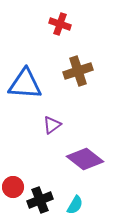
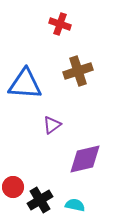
purple diamond: rotated 51 degrees counterclockwise
black cross: rotated 10 degrees counterclockwise
cyan semicircle: rotated 108 degrees counterclockwise
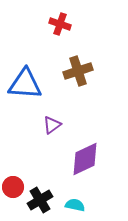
purple diamond: rotated 12 degrees counterclockwise
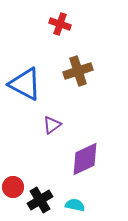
blue triangle: rotated 24 degrees clockwise
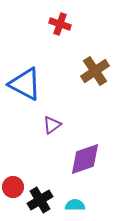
brown cross: moved 17 px right; rotated 16 degrees counterclockwise
purple diamond: rotated 6 degrees clockwise
cyan semicircle: rotated 12 degrees counterclockwise
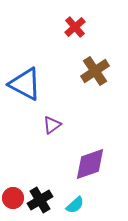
red cross: moved 15 px right, 3 px down; rotated 30 degrees clockwise
purple diamond: moved 5 px right, 5 px down
red circle: moved 11 px down
cyan semicircle: rotated 138 degrees clockwise
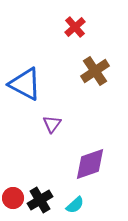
purple triangle: moved 1 px up; rotated 18 degrees counterclockwise
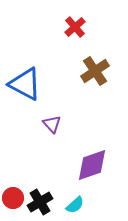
purple triangle: rotated 18 degrees counterclockwise
purple diamond: moved 2 px right, 1 px down
black cross: moved 2 px down
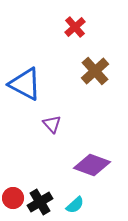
brown cross: rotated 8 degrees counterclockwise
purple diamond: rotated 39 degrees clockwise
